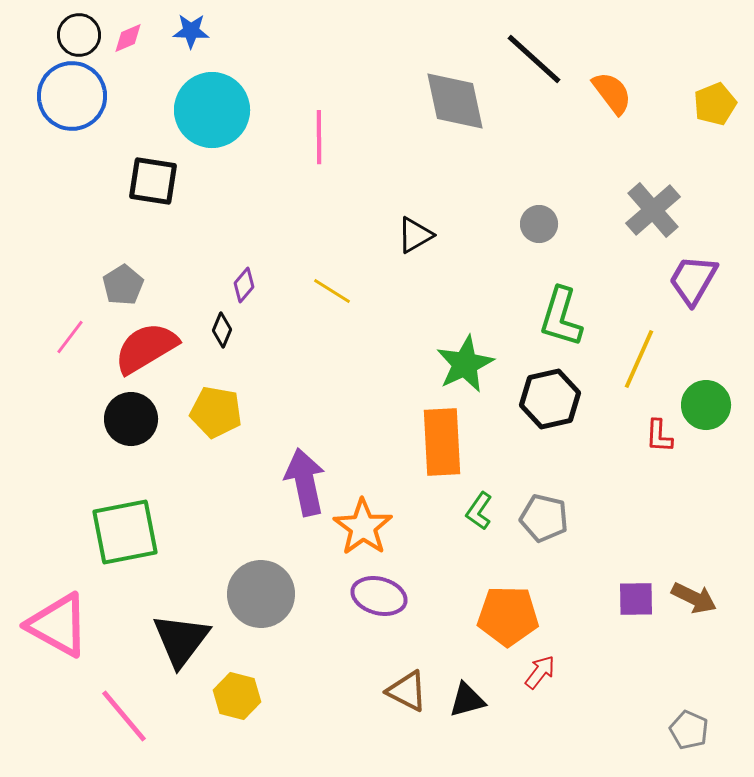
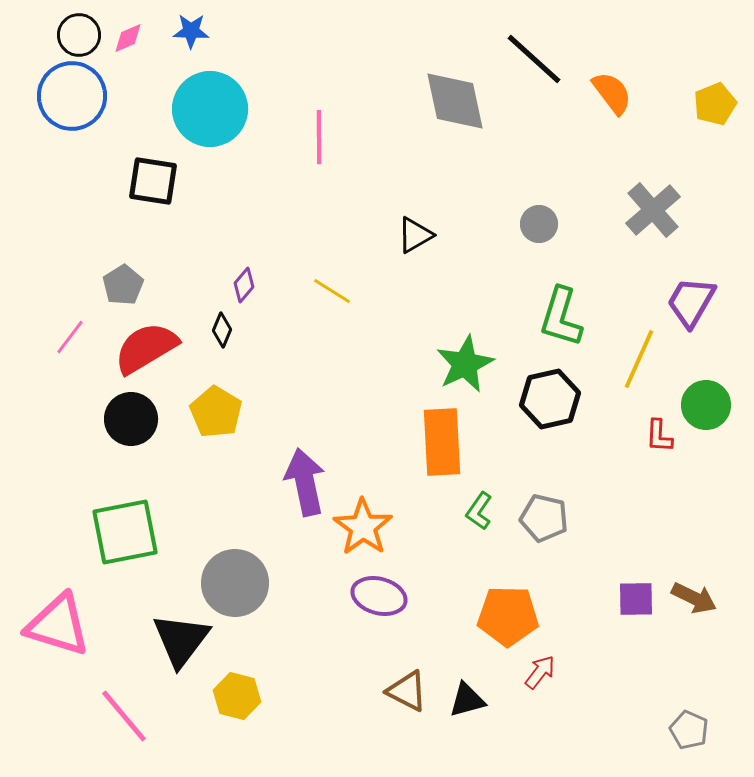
cyan circle at (212, 110): moved 2 px left, 1 px up
purple trapezoid at (693, 280): moved 2 px left, 22 px down
yellow pentagon at (216, 412): rotated 21 degrees clockwise
gray circle at (261, 594): moved 26 px left, 11 px up
pink triangle at (58, 625): rotated 12 degrees counterclockwise
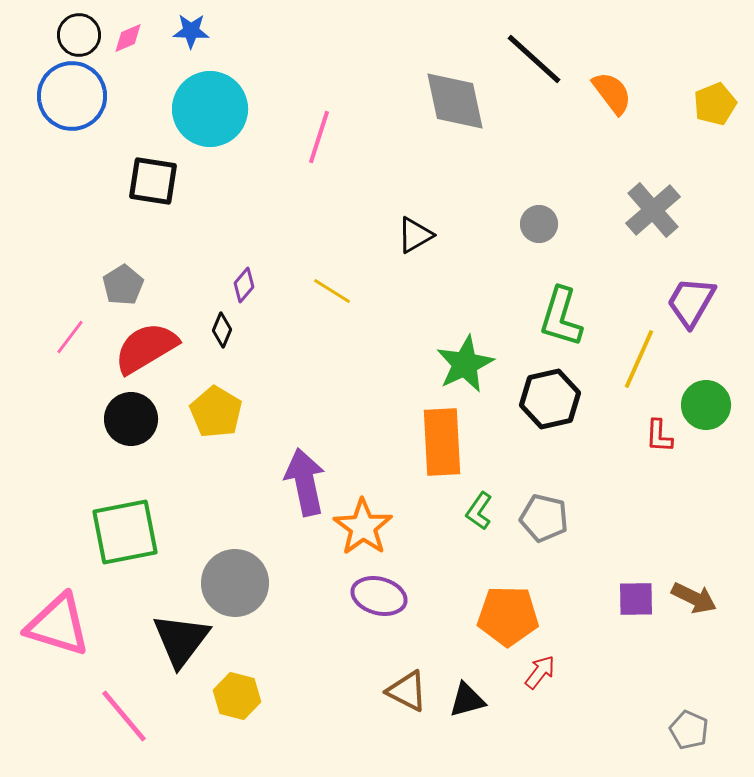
pink line at (319, 137): rotated 18 degrees clockwise
